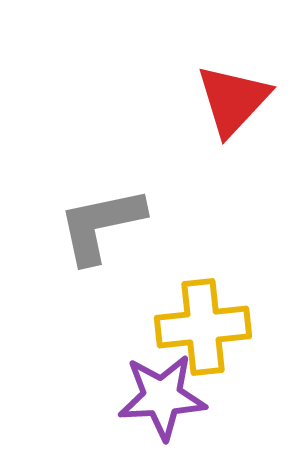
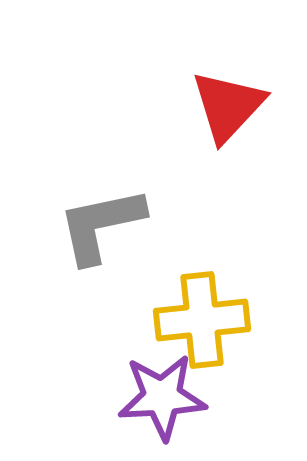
red triangle: moved 5 px left, 6 px down
yellow cross: moved 1 px left, 7 px up
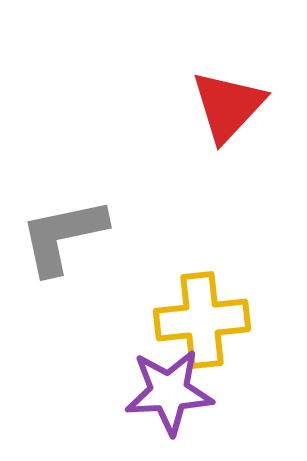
gray L-shape: moved 38 px left, 11 px down
purple star: moved 7 px right, 5 px up
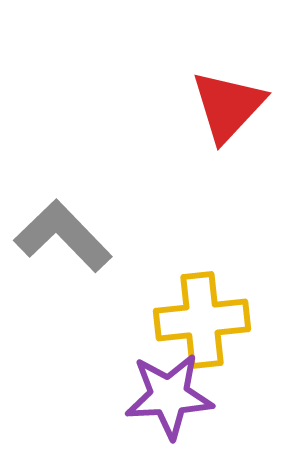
gray L-shape: rotated 58 degrees clockwise
purple star: moved 4 px down
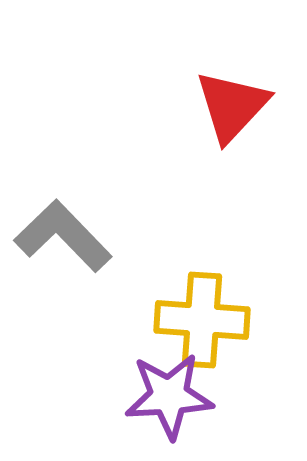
red triangle: moved 4 px right
yellow cross: rotated 10 degrees clockwise
